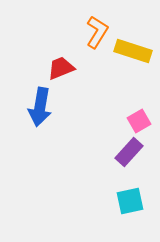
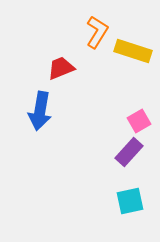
blue arrow: moved 4 px down
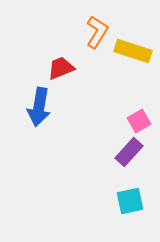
blue arrow: moved 1 px left, 4 px up
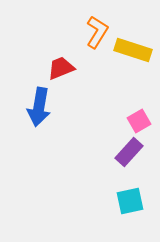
yellow rectangle: moved 1 px up
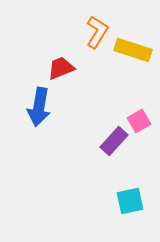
purple rectangle: moved 15 px left, 11 px up
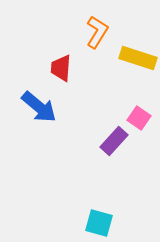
yellow rectangle: moved 5 px right, 8 px down
red trapezoid: rotated 64 degrees counterclockwise
blue arrow: rotated 60 degrees counterclockwise
pink square: moved 3 px up; rotated 25 degrees counterclockwise
cyan square: moved 31 px left, 22 px down; rotated 28 degrees clockwise
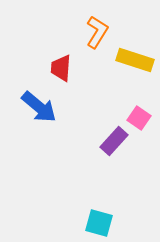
yellow rectangle: moved 3 px left, 2 px down
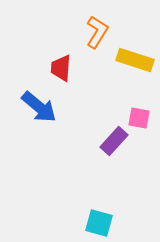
pink square: rotated 25 degrees counterclockwise
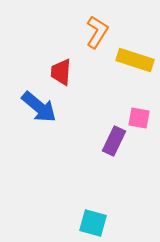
red trapezoid: moved 4 px down
purple rectangle: rotated 16 degrees counterclockwise
cyan square: moved 6 px left
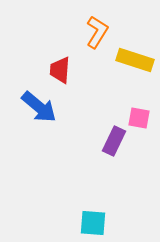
red trapezoid: moved 1 px left, 2 px up
cyan square: rotated 12 degrees counterclockwise
